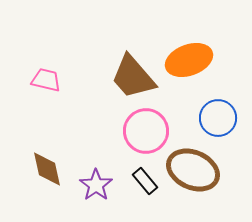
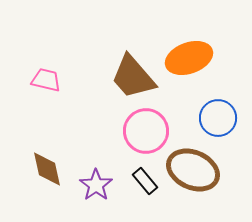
orange ellipse: moved 2 px up
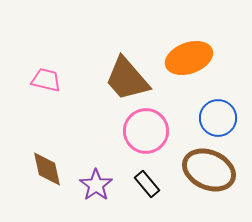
brown trapezoid: moved 6 px left, 2 px down
brown ellipse: moved 16 px right
black rectangle: moved 2 px right, 3 px down
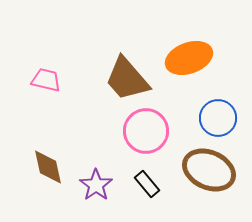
brown diamond: moved 1 px right, 2 px up
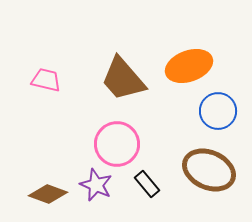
orange ellipse: moved 8 px down
brown trapezoid: moved 4 px left
blue circle: moved 7 px up
pink circle: moved 29 px left, 13 px down
brown diamond: moved 27 px down; rotated 57 degrees counterclockwise
purple star: rotated 12 degrees counterclockwise
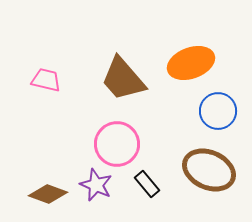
orange ellipse: moved 2 px right, 3 px up
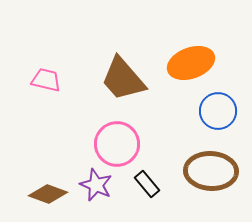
brown ellipse: moved 2 px right, 1 px down; rotated 21 degrees counterclockwise
